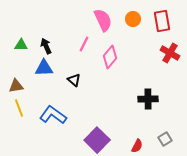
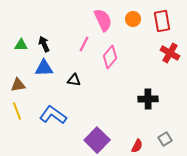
black arrow: moved 2 px left, 2 px up
black triangle: rotated 32 degrees counterclockwise
brown triangle: moved 2 px right, 1 px up
yellow line: moved 2 px left, 3 px down
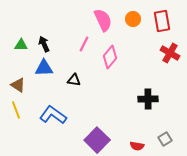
brown triangle: rotated 42 degrees clockwise
yellow line: moved 1 px left, 1 px up
red semicircle: rotated 72 degrees clockwise
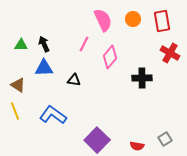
black cross: moved 6 px left, 21 px up
yellow line: moved 1 px left, 1 px down
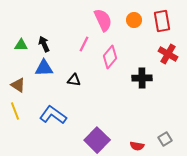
orange circle: moved 1 px right, 1 px down
red cross: moved 2 px left, 1 px down
